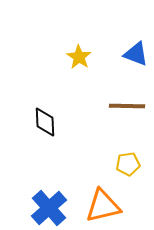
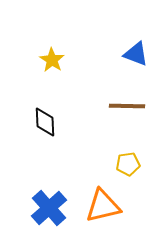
yellow star: moved 27 px left, 3 px down
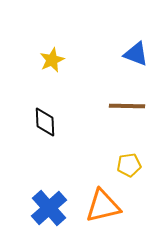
yellow star: rotated 15 degrees clockwise
yellow pentagon: moved 1 px right, 1 px down
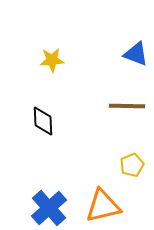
yellow star: rotated 20 degrees clockwise
black diamond: moved 2 px left, 1 px up
yellow pentagon: moved 3 px right; rotated 15 degrees counterclockwise
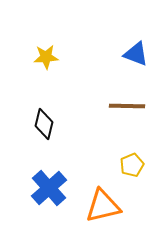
yellow star: moved 6 px left, 3 px up
black diamond: moved 1 px right, 3 px down; rotated 16 degrees clockwise
blue cross: moved 20 px up
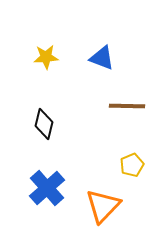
blue triangle: moved 34 px left, 4 px down
blue cross: moved 2 px left
orange triangle: rotated 33 degrees counterclockwise
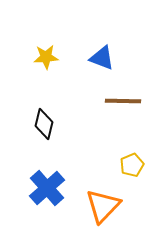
brown line: moved 4 px left, 5 px up
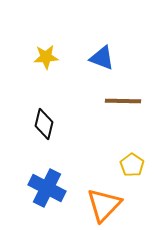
yellow pentagon: rotated 15 degrees counterclockwise
blue cross: rotated 21 degrees counterclockwise
orange triangle: moved 1 px right, 1 px up
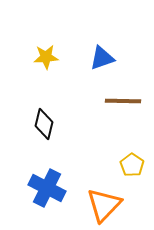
blue triangle: rotated 40 degrees counterclockwise
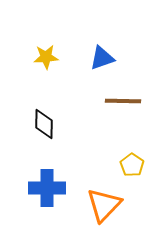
black diamond: rotated 12 degrees counterclockwise
blue cross: rotated 27 degrees counterclockwise
